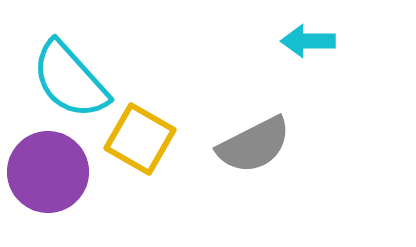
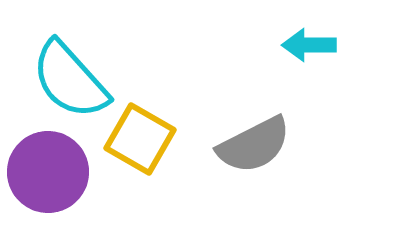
cyan arrow: moved 1 px right, 4 px down
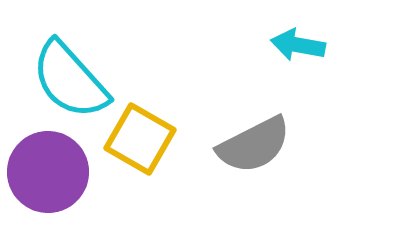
cyan arrow: moved 11 px left; rotated 10 degrees clockwise
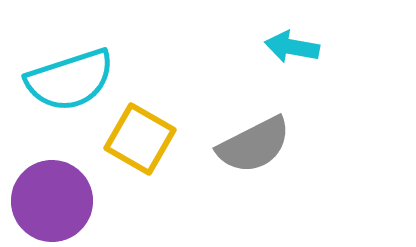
cyan arrow: moved 6 px left, 2 px down
cyan semicircle: rotated 66 degrees counterclockwise
purple circle: moved 4 px right, 29 px down
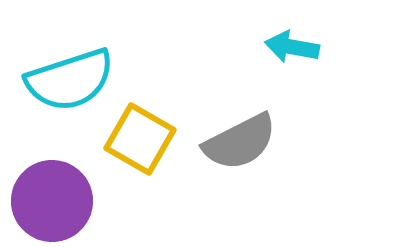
gray semicircle: moved 14 px left, 3 px up
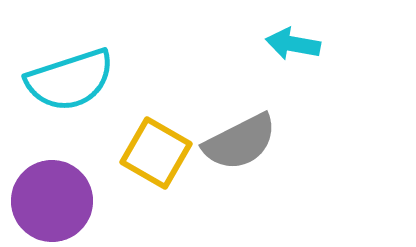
cyan arrow: moved 1 px right, 3 px up
yellow square: moved 16 px right, 14 px down
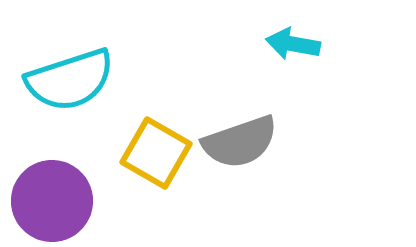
gray semicircle: rotated 8 degrees clockwise
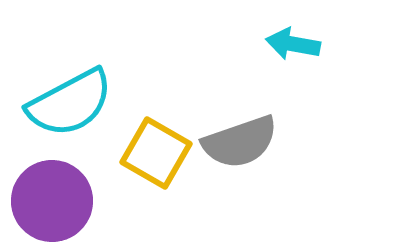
cyan semicircle: moved 23 px down; rotated 10 degrees counterclockwise
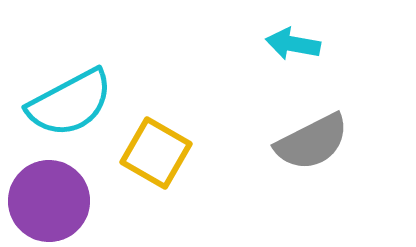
gray semicircle: moved 72 px right; rotated 8 degrees counterclockwise
purple circle: moved 3 px left
